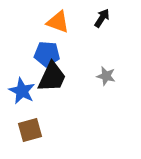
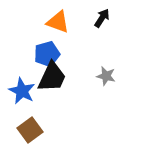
blue pentagon: rotated 20 degrees counterclockwise
brown square: rotated 20 degrees counterclockwise
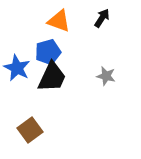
orange triangle: moved 1 px right, 1 px up
blue pentagon: moved 1 px right, 2 px up
blue star: moved 5 px left, 23 px up
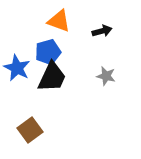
black arrow: moved 13 px down; rotated 42 degrees clockwise
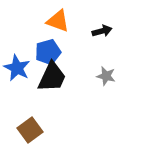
orange triangle: moved 1 px left
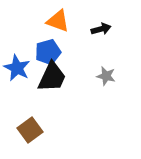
black arrow: moved 1 px left, 2 px up
